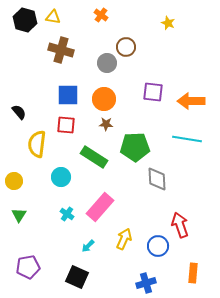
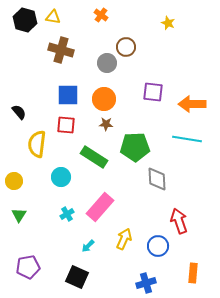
orange arrow: moved 1 px right, 3 px down
cyan cross: rotated 24 degrees clockwise
red arrow: moved 1 px left, 4 px up
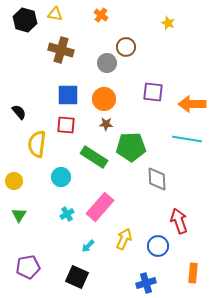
yellow triangle: moved 2 px right, 3 px up
green pentagon: moved 4 px left
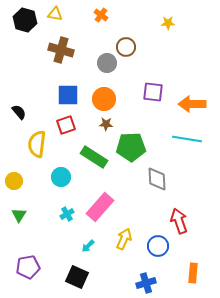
yellow star: rotated 24 degrees counterclockwise
red square: rotated 24 degrees counterclockwise
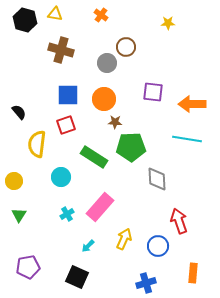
brown star: moved 9 px right, 2 px up
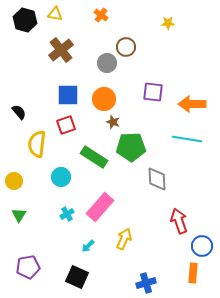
brown cross: rotated 35 degrees clockwise
brown star: moved 2 px left; rotated 16 degrees clockwise
blue circle: moved 44 px right
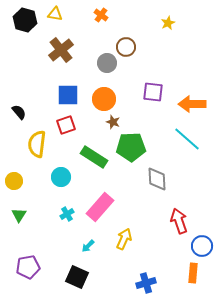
yellow star: rotated 24 degrees counterclockwise
cyan line: rotated 32 degrees clockwise
